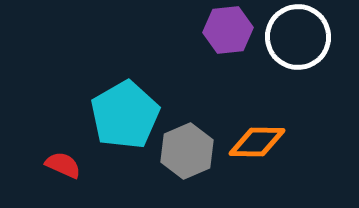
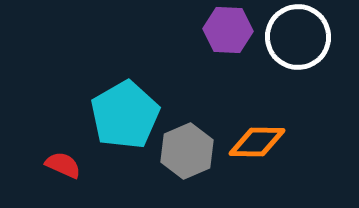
purple hexagon: rotated 9 degrees clockwise
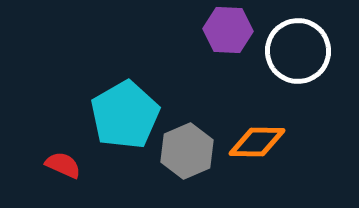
white circle: moved 14 px down
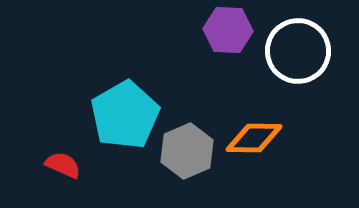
orange diamond: moved 3 px left, 4 px up
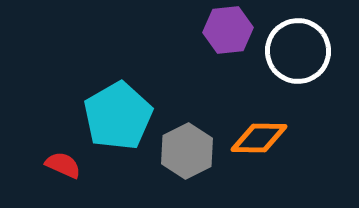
purple hexagon: rotated 9 degrees counterclockwise
cyan pentagon: moved 7 px left, 1 px down
orange diamond: moved 5 px right
gray hexagon: rotated 4 degrees counterclockwise
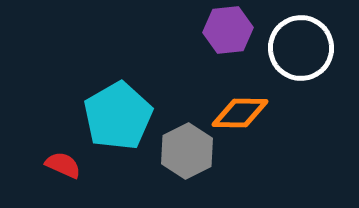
white circle: moved 3 px right, 3 px up
orange diamond: moved 19 px left, 25 px up
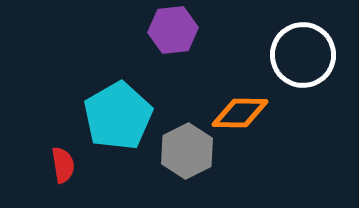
purple hexagon: moved 55 px left
white circle: moved 2 px right, 7 px down
red semicircle: rotated 57 degrees clockwise
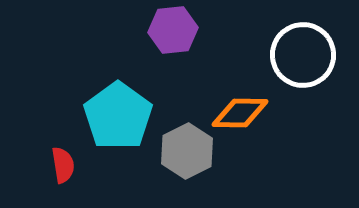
cyan pentagon: rotated 6 degrees counterclockwise
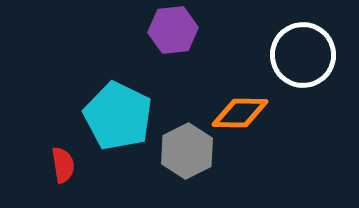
cyan pentagon: rotated 10 degrees counterclockwise
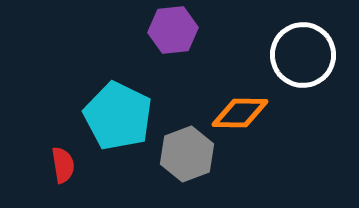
gray hexagon: moved 3 px down; rotated 6 degrees clockwise
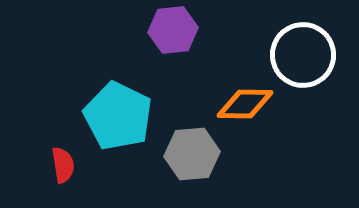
orange diamond: moved 5 px right, 9 px up
gray hexagon: moved 5 px right; rotated 16 degrees clockwise
